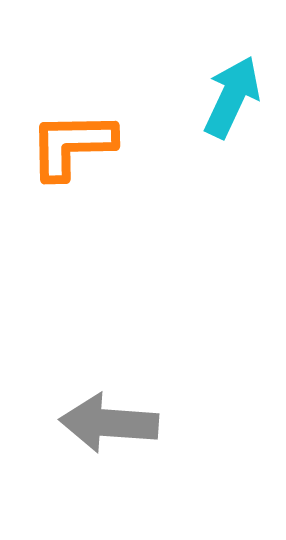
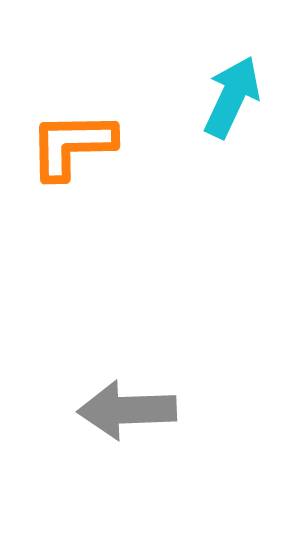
gray arrow: moved 18 px right, 13 px up; rotated 6 degrees counterclockwise
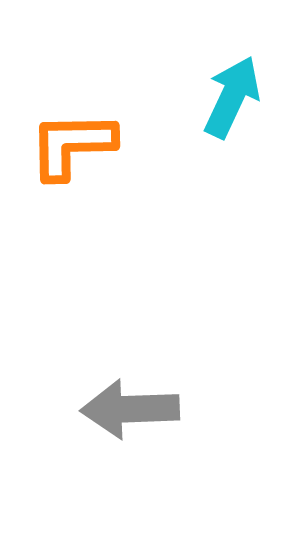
gray arrow: moved 3 px right, 1 px up
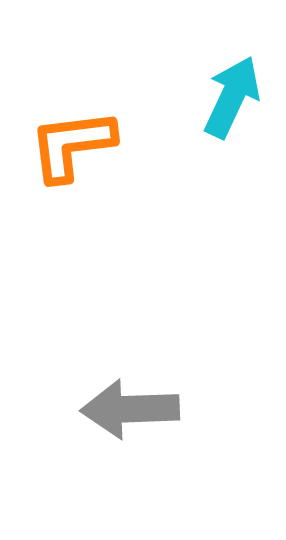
orange L-shape: rotated 6 degrees counterclockwise
